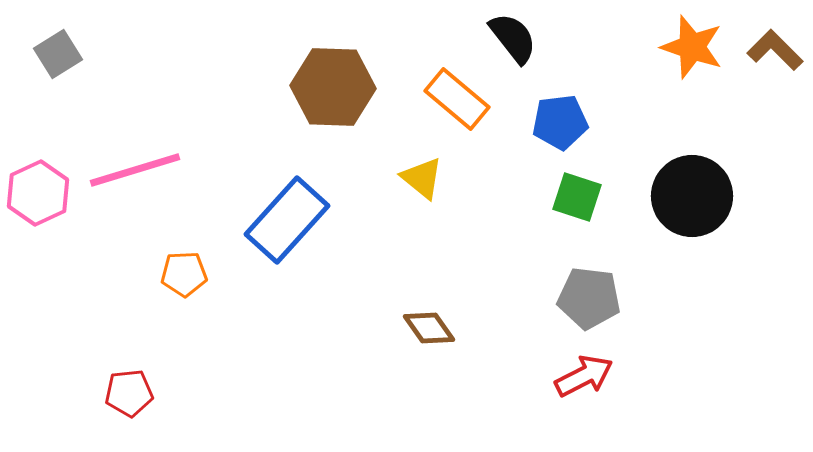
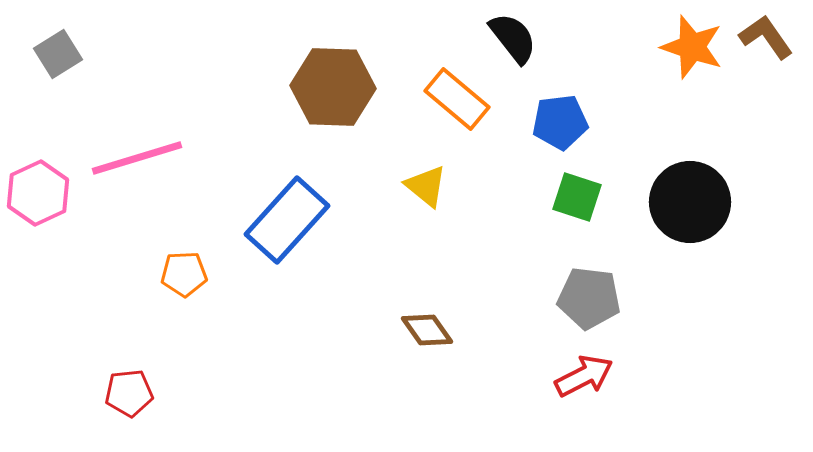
brown L-shape: moved 9 px left, 13 px up; rotated 10 degrees clockwise
pink line: moved 2 px right, 12 px up
yellow triangle: moved 4 px right, 8 px down
black circle: moved 2 px left, 6 px down
brown diamond: moved 2 px left, 2 px down
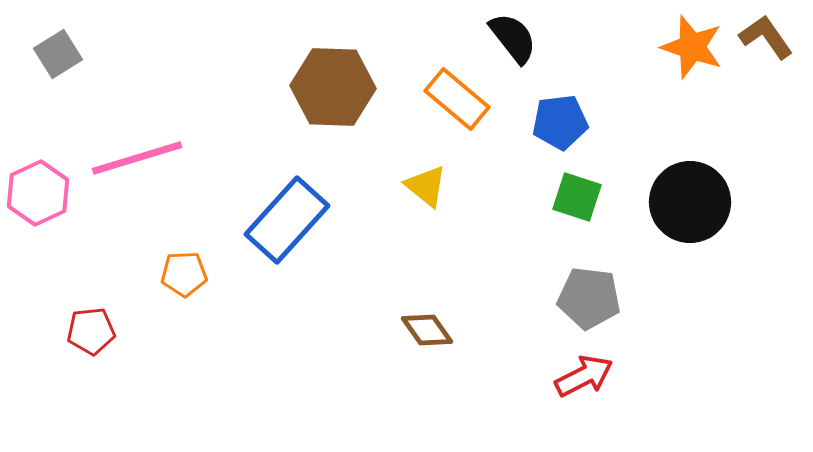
red pentagon: moved 38 px left, 62 px up
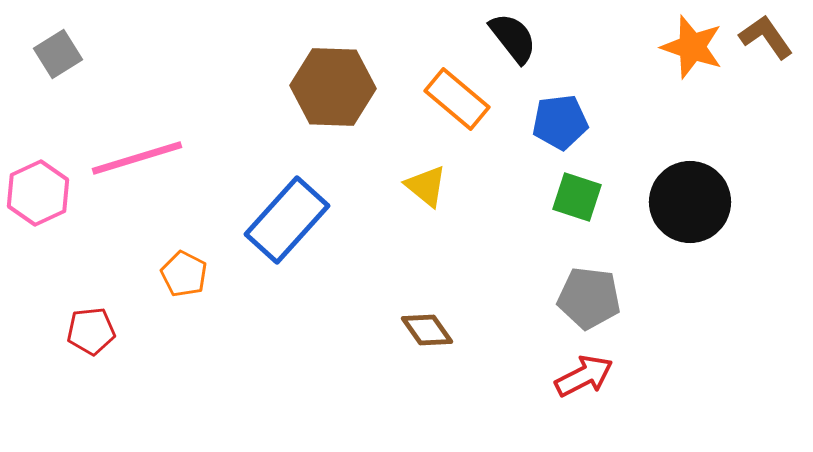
orange pentagon: rotated 30 degrees clockwise
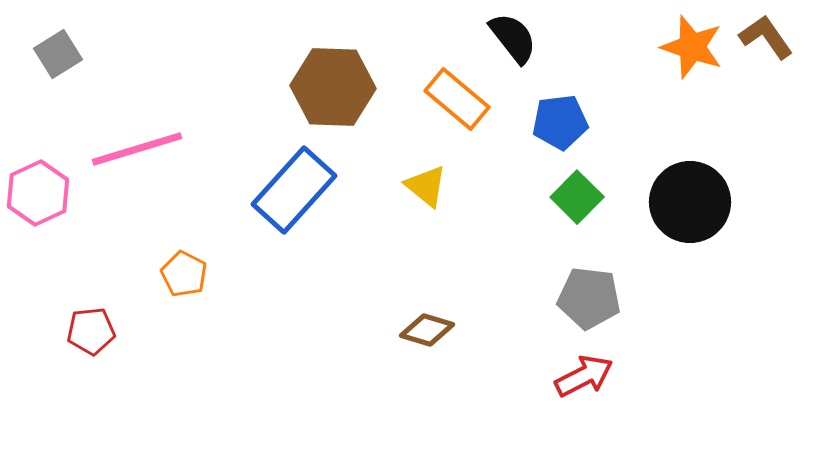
pink line: moved 9 px up
green square: rotated 27 degrees clockwise
blue rectangle: moved 7 px right, 30 px up
brown diamond: rotated 38 degrees counterclockwise
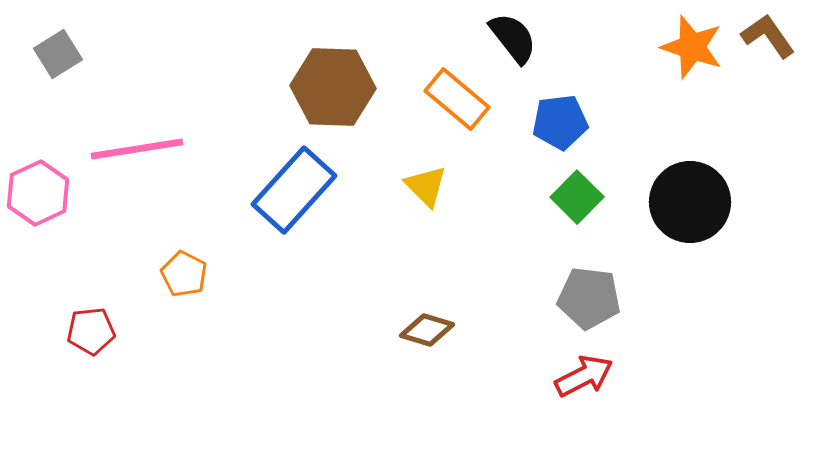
brown L-shape: moved 2 px right, 1 px up
pink line: rotated 8 degrees clockwise
yellow triangle: rotated 6 degrees clockwise
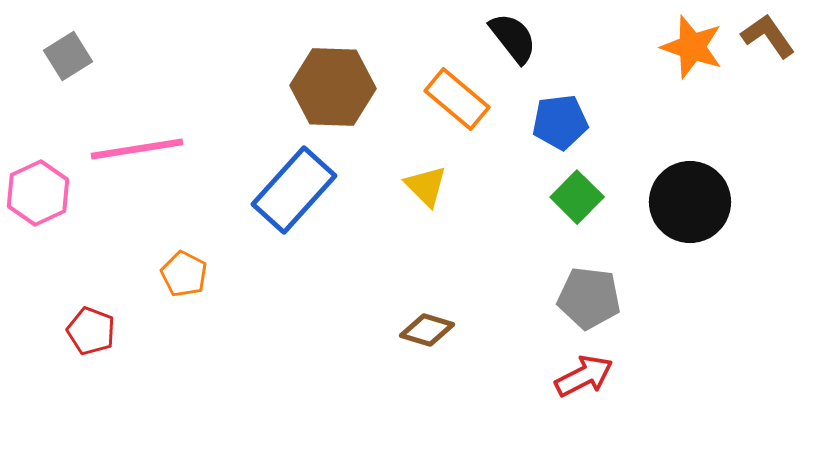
gray square: moved 10 px right, 2 px down
red pentagon: rotated 27 degrees clockwise
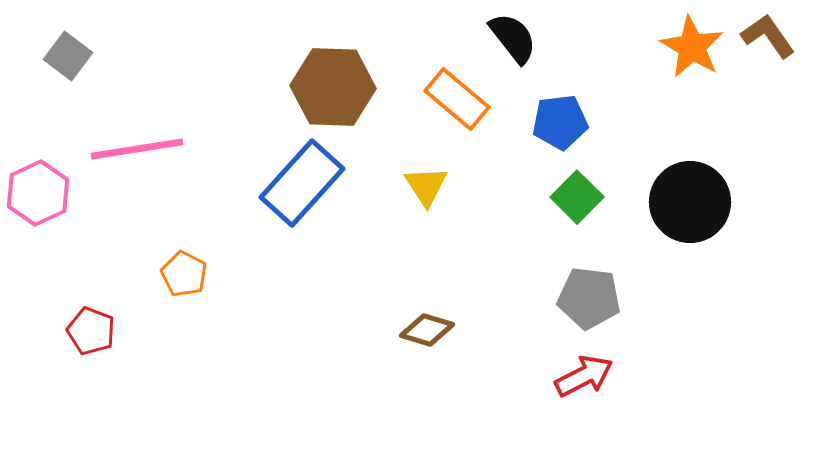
orange star: rotated 12 degrees clockwise
gray square: rotated 21 degrees counterclockwise
yellow triangle: rotated 12 degrees clockwise
blue rectangle: moved 8 px right, 7 px up
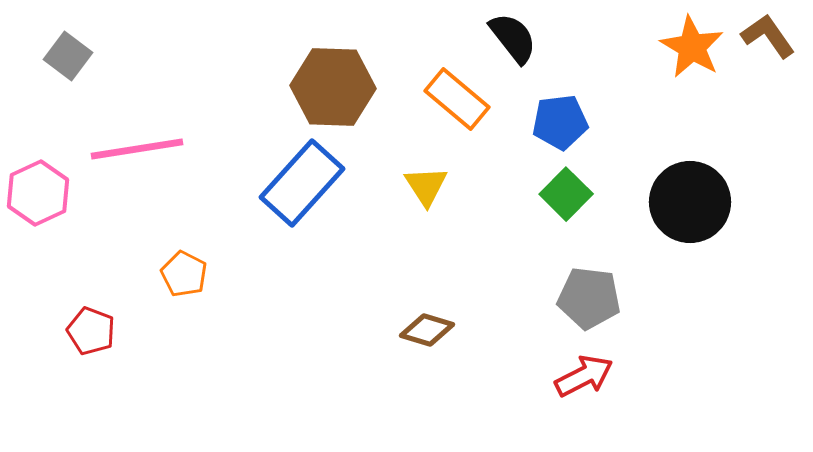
green square: moved 11 px left, 3 px up
